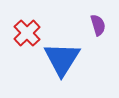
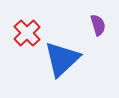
blue triangle: rotated 15 degrees clockwise
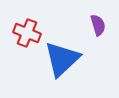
red cross: rotated 24 degrees counterclockwise
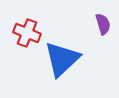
purple semicircle: moved 5 px right, 1 px up
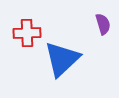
red cross: rotated 24 degrees counterclockwise
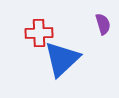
red cross: moved 12 px right
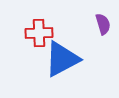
blue triangle: rotated 15 degrees clockwise
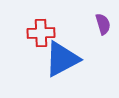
red cross: moved 2 px right
